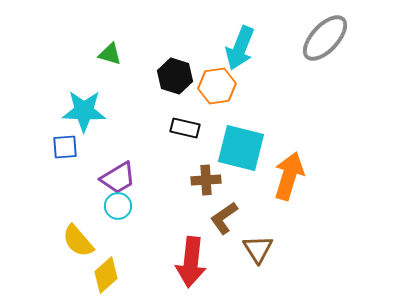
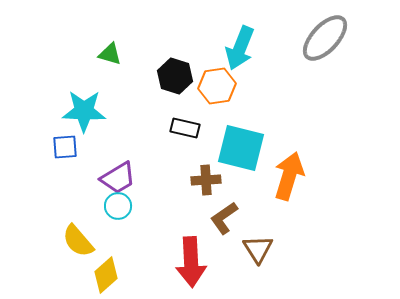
red arrow: rotated 9 degrees counterclockwise
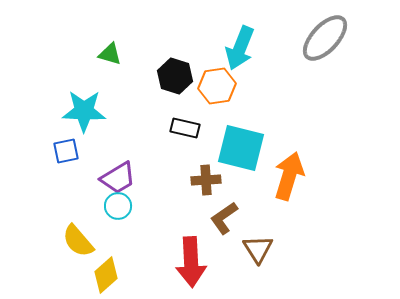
blue square: moved 1 px right, 4 px down; rotated 8 degrees counterclockwise
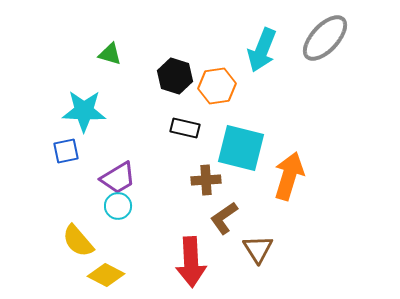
cyan arrow: moved 22 px right, 2 px down
yellow diamond: rotated 69 degrees clockwise
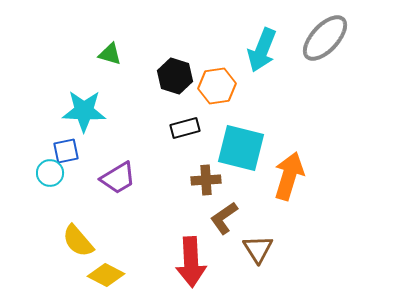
black rectangle: rotated 28 degrees counterclockwise
cyan circle: moved 68 px left, 33 px up
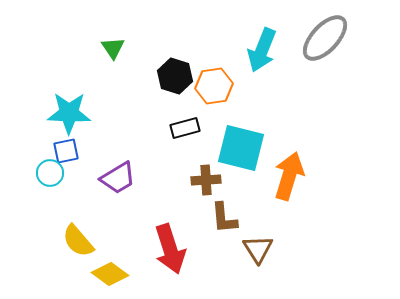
green triangle: moved 3 px right, 6 px up; rotated 40 degrees clockwise
orange hexagon: moved 3 px left
cyan star: moved 15 px left, 2 px down
brown L-shape: rotated 60 degrees counterclockwise
red arrow: moved 21 px left, 13 px up; rotated 15 degrees counterclockwise
yellow diamond: moved 4 px right, 1 px up; rotated 9 degrees clockwise
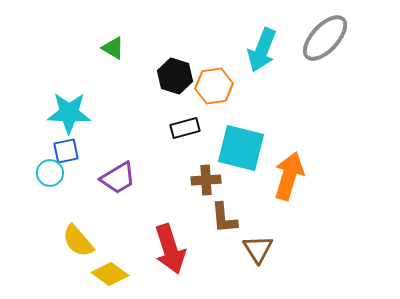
green triangle: rotated 25 degrees counterclockwise
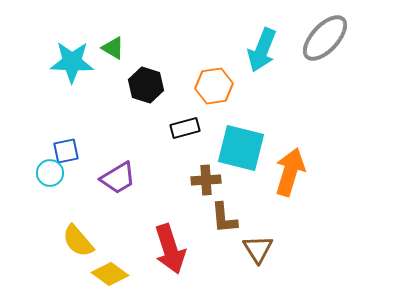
black hexagon: moved 29 px left, 9 px down
cyan star: moved 3 px right, 51 px up
orange arrow: moved 1 px right, 4 px up
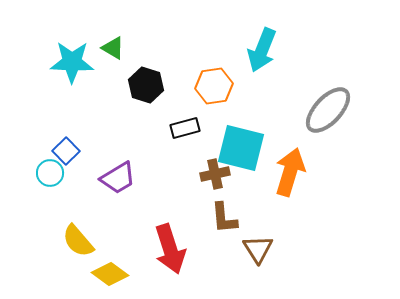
gray ellipse: moved 3 px right, 72 px down
blue square: rotated 32 degrees counterclockwise
brown cross: moved 9 px right, 6 px up; rotated 8 degrees counterclockwise
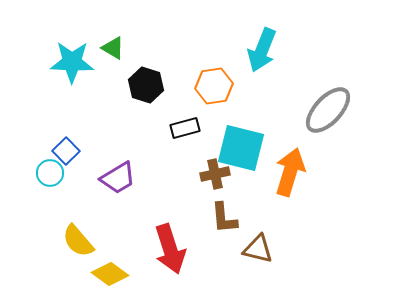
brown triangle: rotated 44 degrees counterclockwise
